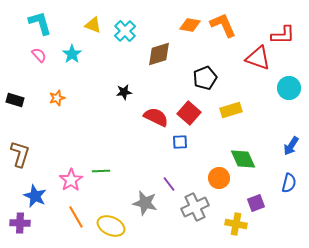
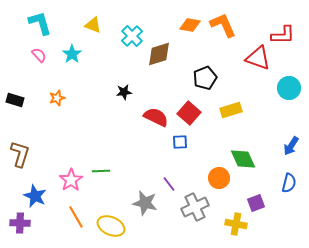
cyan cross: moved 7 px right, 5 px down
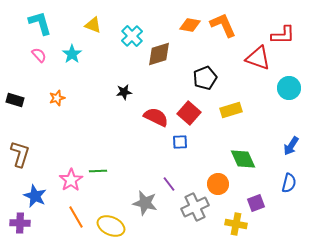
green line: moved 3 px left
orange circle: moved 1 px left, 6 px down
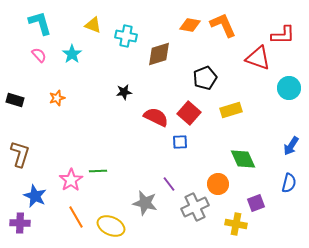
cyan cross: moved 6 px left; rotated 35 degrees counterclockwise
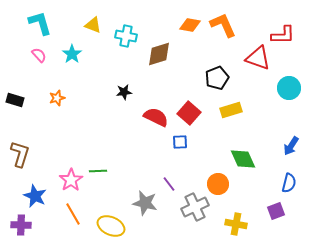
black pentagon: moved 12 px right
purple square: moved 20 px right, 8 px down
orange line: moved 3 px left, 3 px up
purple cross: moved 1 px right, 2 px down
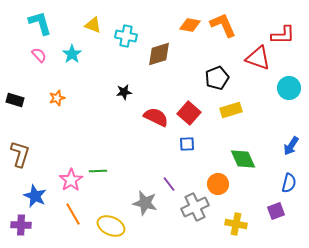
blue square: moved 7 px right, 2 px down
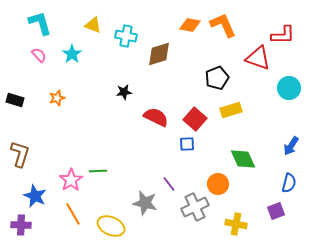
red square: moved 6 px right, 6 px down
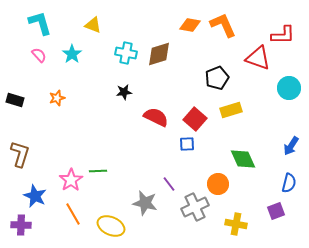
cyan cross: moved 17 px down
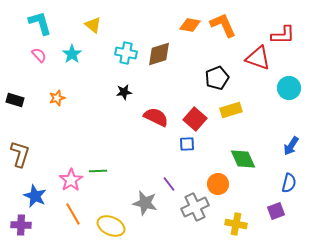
yellow triangle: rotated 18 degrees clockwise
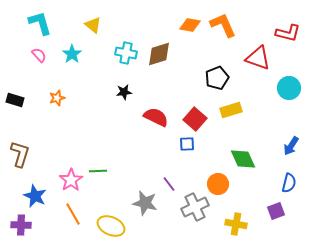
red L-shape: moved 5 px right, 2 px up; rotated 15 degrees clockwise
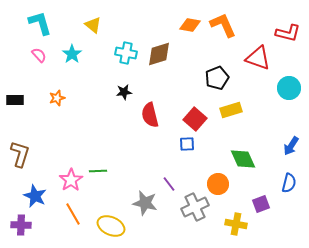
black rectangle: rotated 18 degrees counterclockwise
red semicircle: moved 6 px left, 2 px up; rotated 130 degrees counterclockwise
purple square: moved 15 px left, 7 px up
